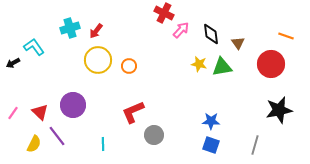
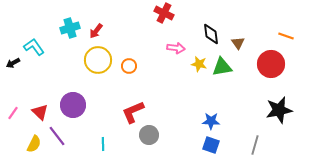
pink arrow: moved 5 px left, 18 px down; rotated 54 degrees clockwise
gray circle: moved 5 px left
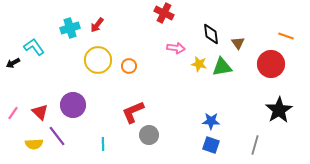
red arrow: moved 1 px right, 6 px up
black star: rotated 20 degrees counterclockwise
yellow semicircle: rotated 60 degrees clockwise
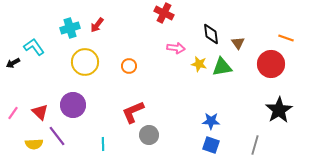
orange line: moved 2 px down
yellow circle: moved 13 px left, 2 px down
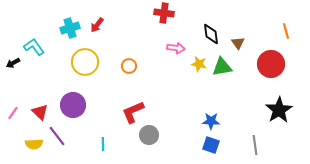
red cross: rotated 18 degrees counterclockwise
orange line: moved 7 px up; rotated 56 degrees clockwise
gray line: rotated 24 degrees counterclockwise
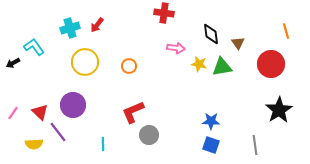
purple line: moved 1 px right, 4 px up
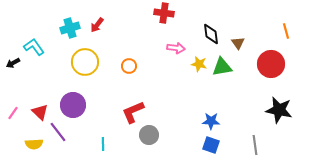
black star: rotated 28 degrees counterclockwise
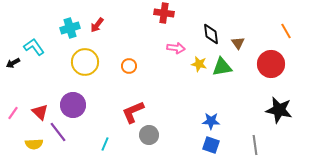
orange line: rotated 14 degrees counterclockwise
cyan line: moved 2 px right; rotated 24 degrees clockwise
